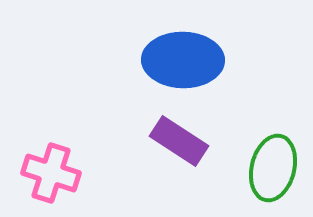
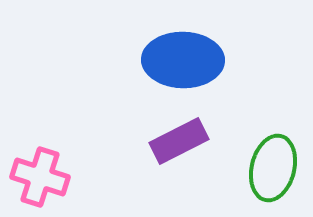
purple rectangle: rotated 60 degrees counterclockwise
pink cross: moved 11 px left, 4 px down
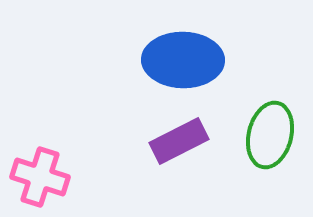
green ellipse: moved 3 px left, 33 px up
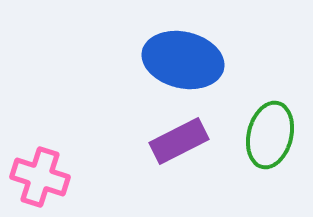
blue ellipse: rotated 12 degrees clockwise
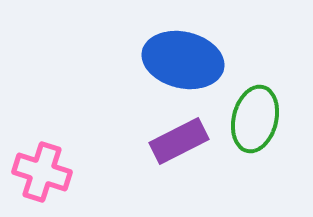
green ellipse: moved 15 px left, 16 px up
pink cross: moved 2 px right, 5 px up
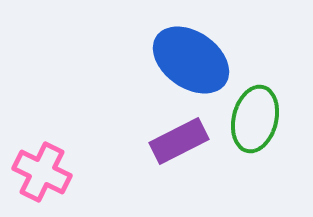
blue ellipse: moved 8 px right; rotated 22 degrees clockwise
pink cross: rotated 8 degrees clockwise
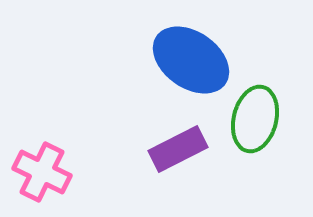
purple rectangle: moved 1 px left, 8 px down
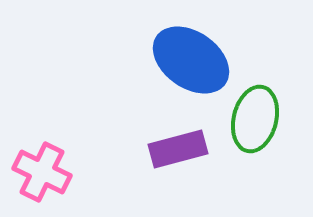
purple rectangle: rotated 12 degrees clockwise
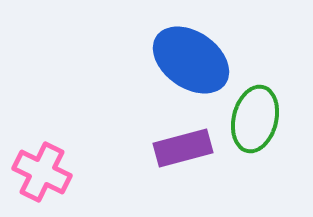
purple rectangle: moved 5 px right, 1 px up
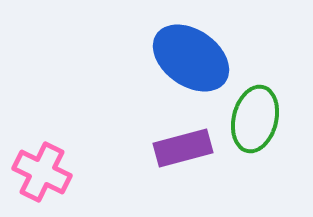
blue ellipse: moved 2 px up
